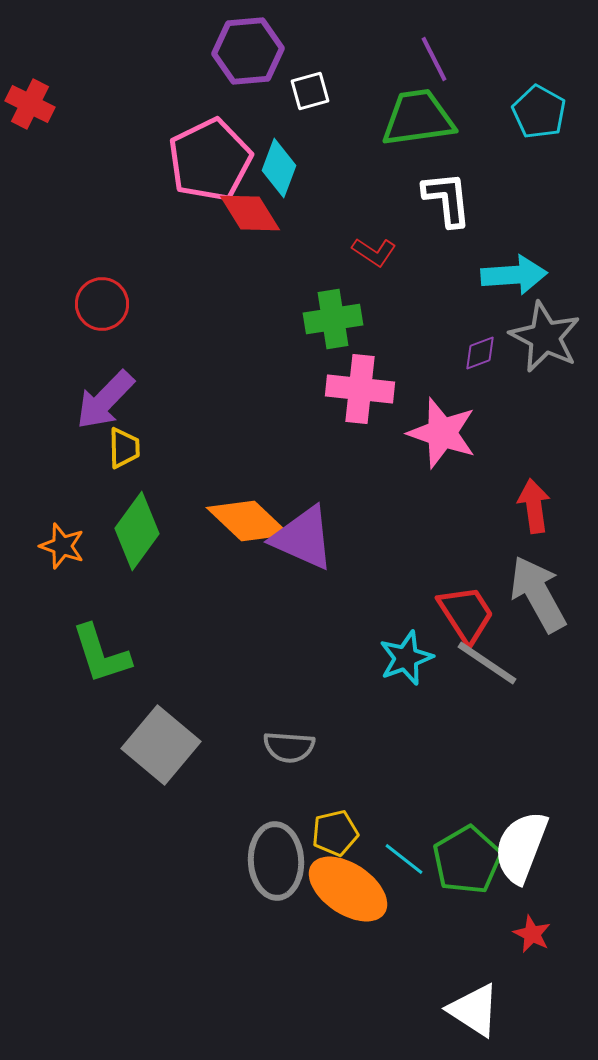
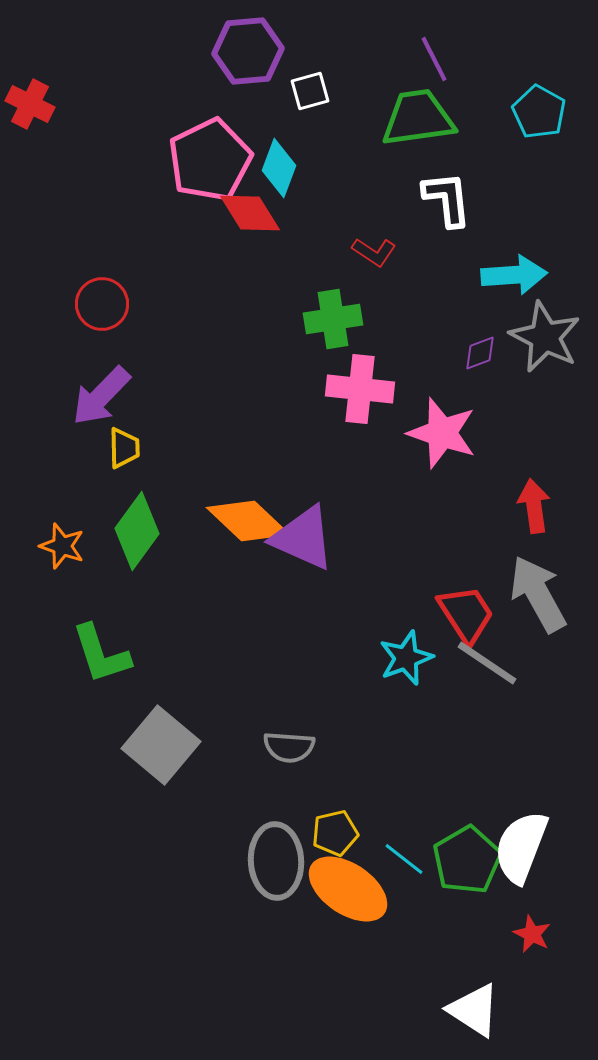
purple arrow: moved 4 px left, 4 px up
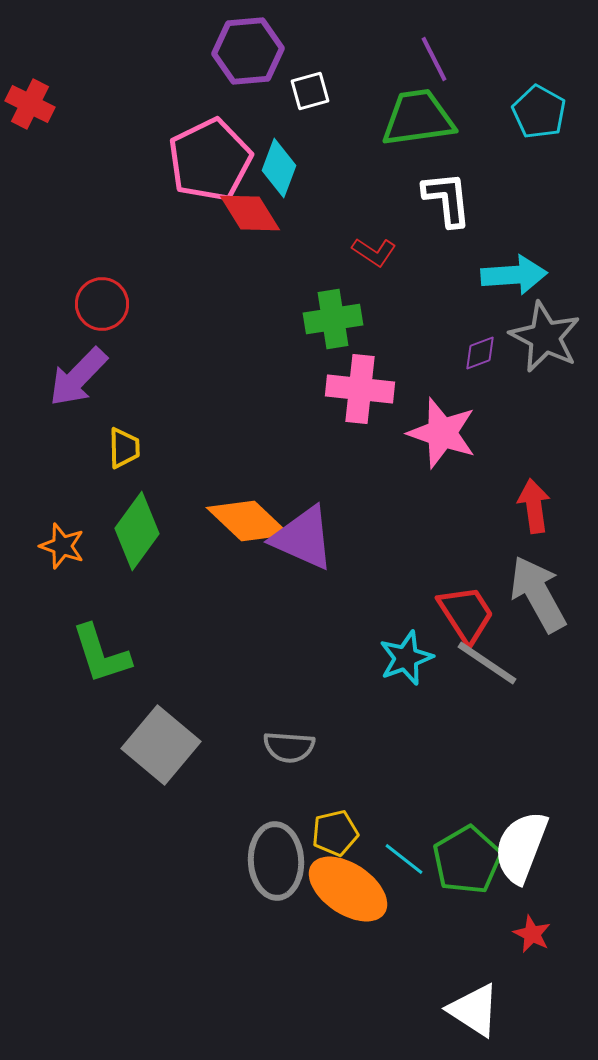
purple arrow: moved 23 px left, 19 px up
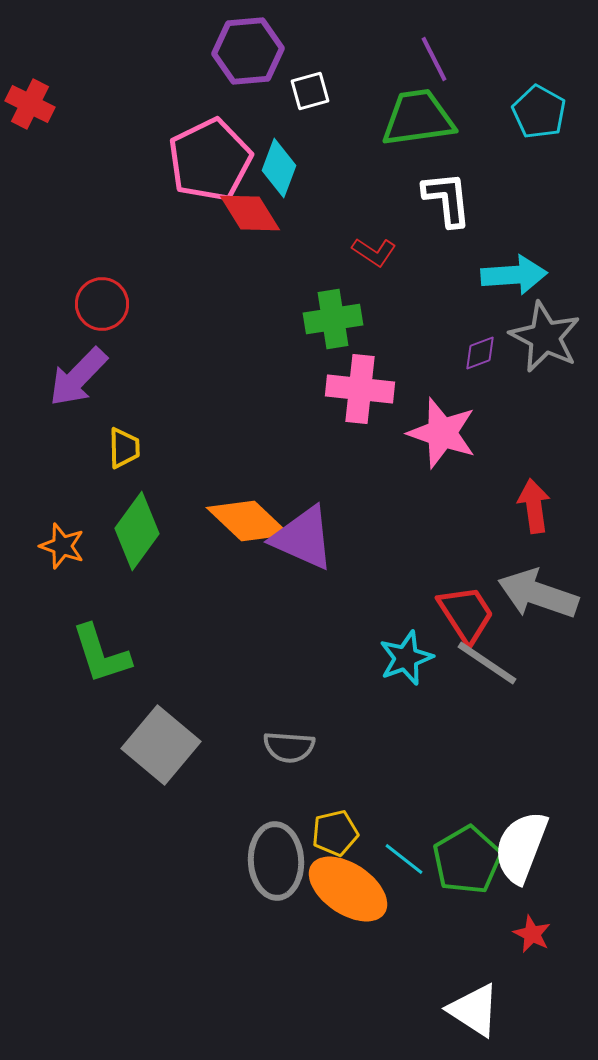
gray arrow: rotated 42 degrees counterclockwise
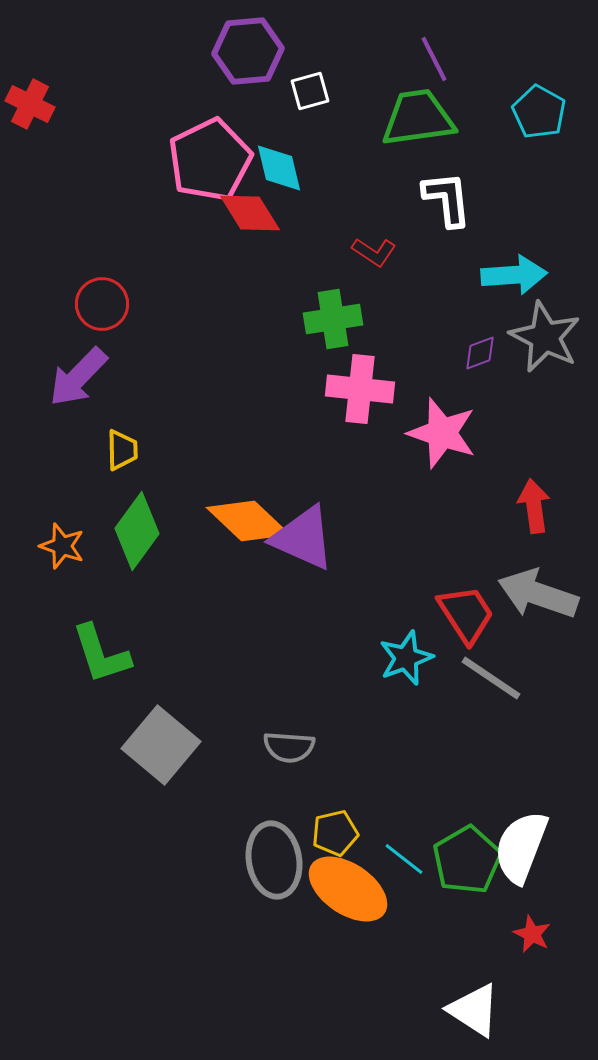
cyan diamond: rotated 34 degrees counterclockwise
yellow trapezoid: moved 2 px left, 2 px down
gray line: moved 4 px right, 15 px down
gray ellipse: moved 2 px left, 1 px up; rotated 6 degrees counterclockwise
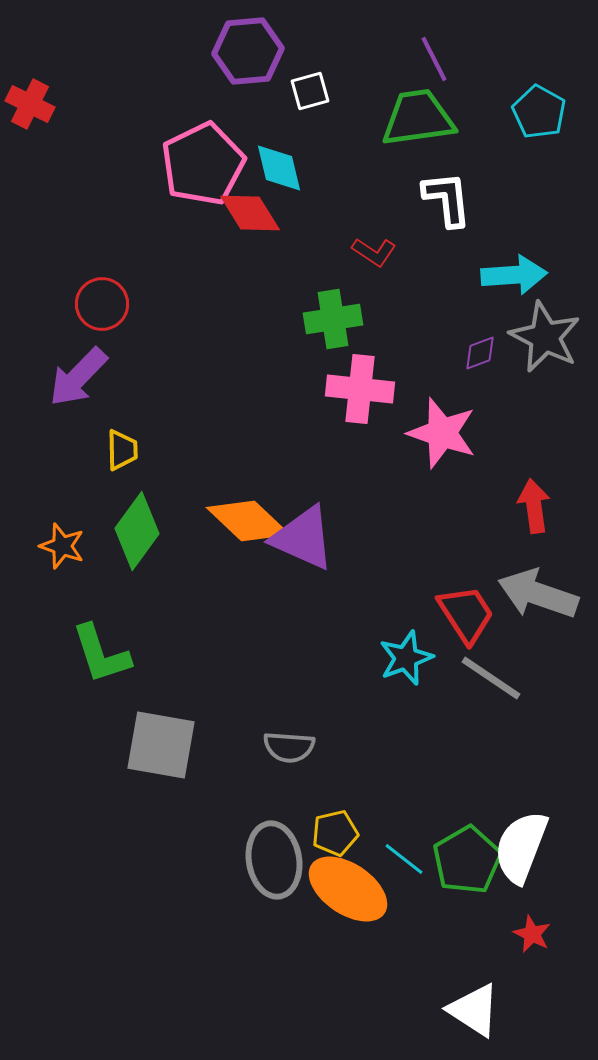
pink pentagon: moved 7 px left, 4 px down
gray square: rotated 30 degrees counterclockwise
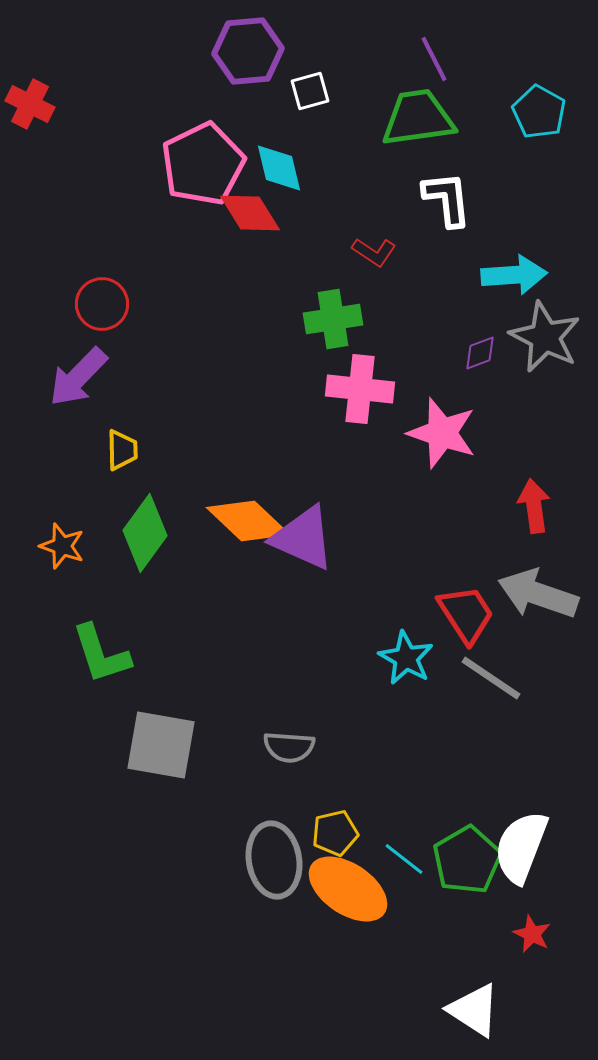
green diamond: moved 8 px right, 2 px down
cyan star: rotated 22 degrees counterclockwise
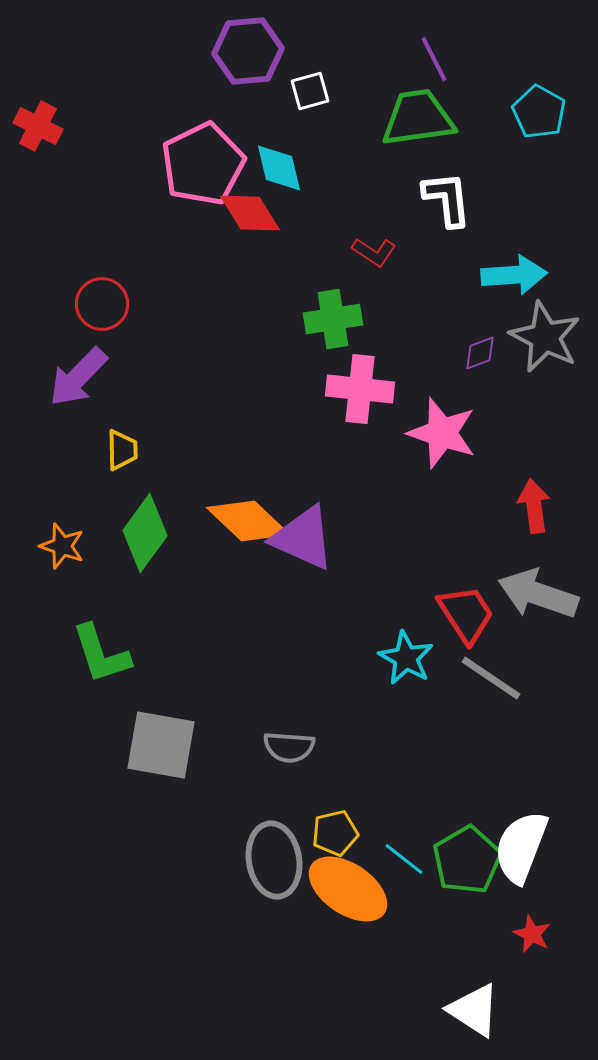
red cross: moved 8 px right, 22 px down
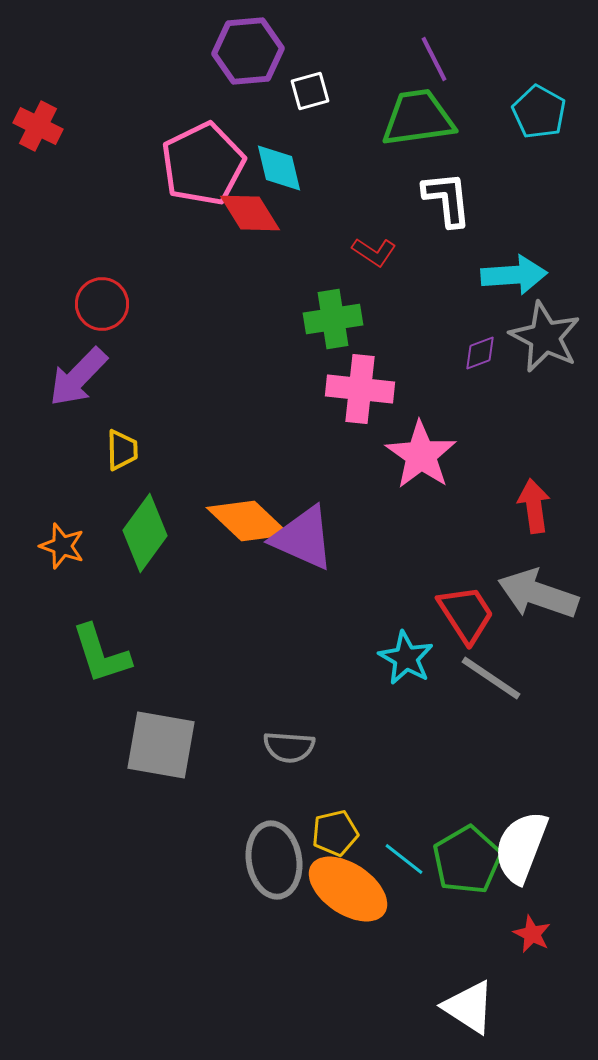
pink star: moved 21 px left, 22 px down; rotated 16 degrees clockwise
white triangle: moved 5 px left, 3 px up
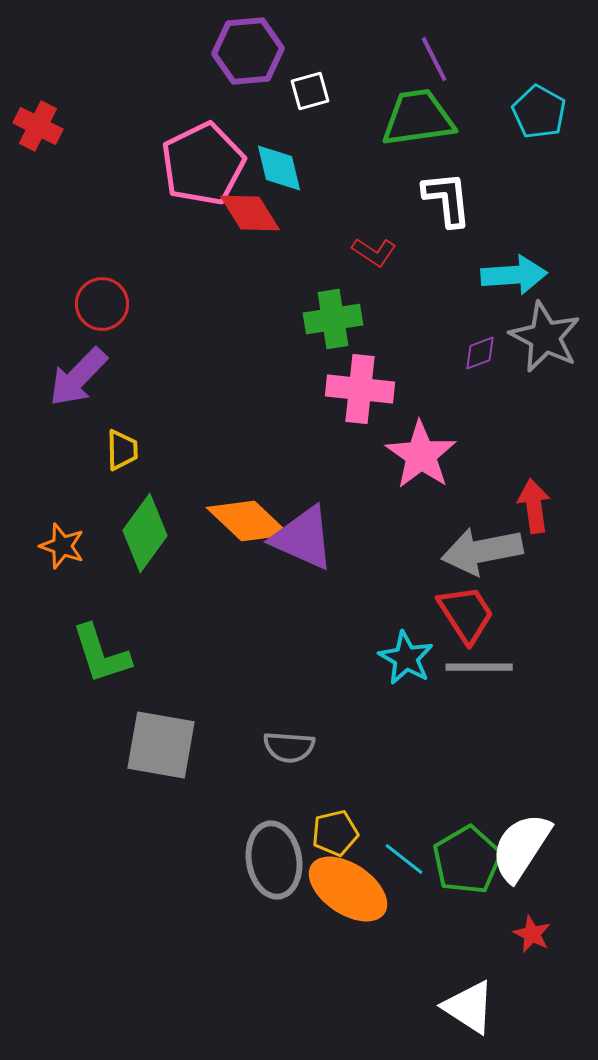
gray arrow: moved 56 px left, 43 px up; rotated 30 degrees counterclockwise
gray line: moved 12 px left, 11 px up; rotated 34 degrees counterclockwise
white semicircle: rotated 12 degrees clockwise
